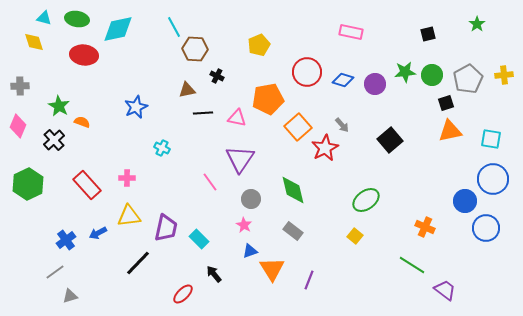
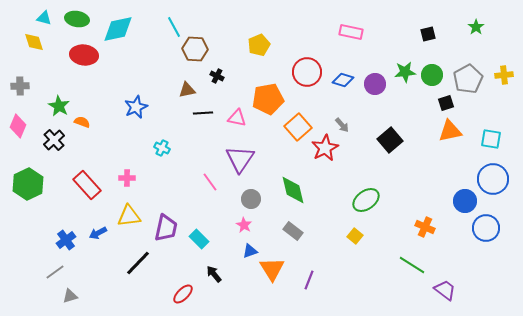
green star at (477, 24): moved 1 px left, 3 px down
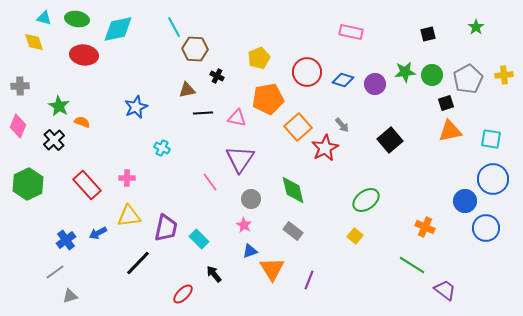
yellow pentagon at (259, 45): moved 13 px down
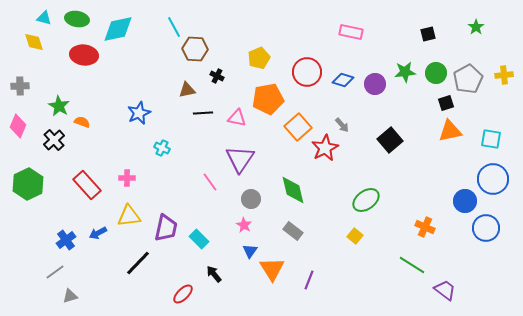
green circle at (432, 75): moved 4 px right, 2 px up
blue star at (136, 107): moved 3 px right, 6 px down
blue triangle at (250, 251): rotated 35 degrees counterclockwise
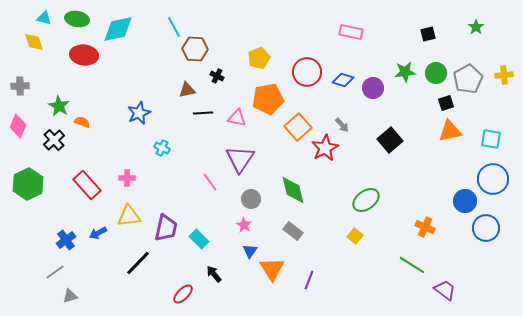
purple circle at (375, 84): moved 2 px left, 4 px down
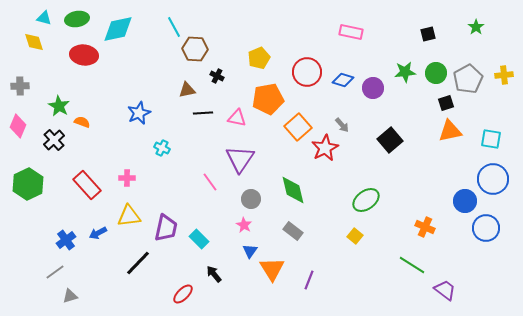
green ellipse at (77, 19): rotated 20 degrees counterclockwise
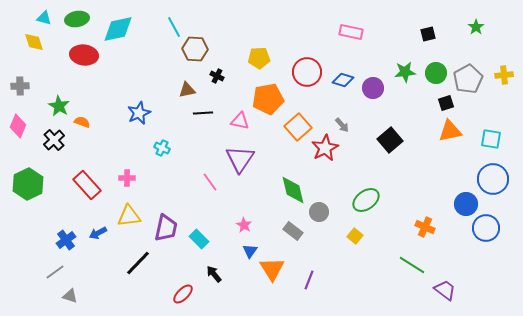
yellow pentagon at (259, 58): rotated 20 degrees clockwise
pink triangle at (237, 118): moved 3 px right, 3 px down
gray circle at (251, 199): moved 68 px right, 13 px down
blue circle at (465, 201): moved 1 px right, 3 px down
gray triangle at (70, 296): rotated 35 degrees clockwise
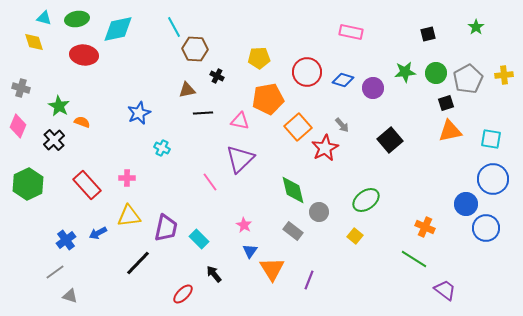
gray cross at (20, 86): moved 1 px right, 2 px down; rotated 18 degrees clockwise
purple triangle at (240, 159): rotated 12 degrees clockwise
green line at (412, 265): moved 2 px right, 6 px up
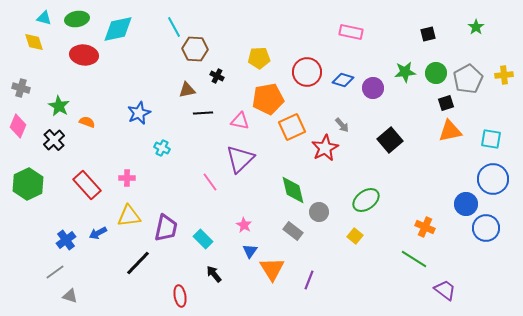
orange semicircle at (82, 122): moved 5 px right
orange square at (298, 127): moved 6 px left; rotated 16 degrees clockwise
cyan rectangle at (199, 239): moved 4 px right
red ellipse at (183, 294): moved 3 px left, 2 px down; rotated 55 degrees counterclockwise
